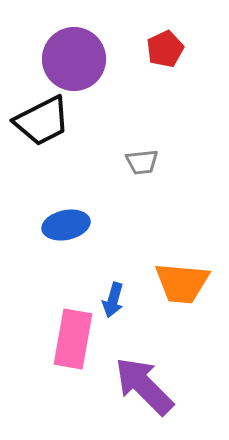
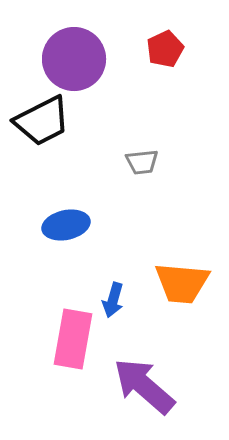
purple arrow: rotated 4 degrees counterclockwise
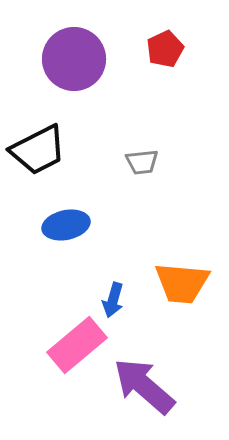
black trapezoid: moved 4 px left, 29 px down
pink rectangle: moved 4 px right, 6 px down; rotated 40 degrees clockwise
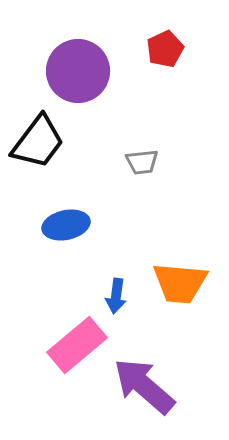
purple circle: moved 4 px right, 12 px down
black trapezoid: moved 8 px up; rotated 26 degrees counterclockwise
orange trapezoid: moved 2 px left
blue arrow: moved 3 px right, 4 px up; rotated 8 degrees counterclockwise
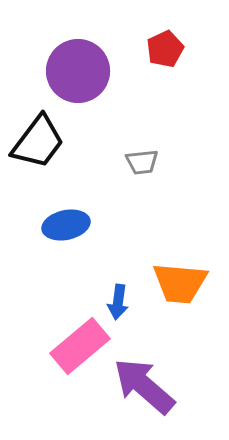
blue arrow: moved 2 px right, 6 px down
pink rectangle: moved 3 px right, 1 px down
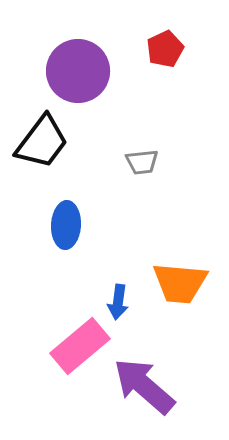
black trapezoid: moved 4 px right
blue ellipse: rotated 75 degrees counterclockwise
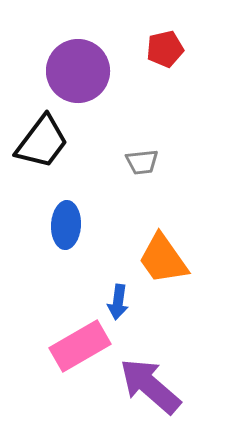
red pentagon: rotated 12 degrees clockwise
orange trapezoid: moved 17 px left, 24 px up; rotated 50 degrees clockwise
pink rectangle: rotated 10 degrees clockwise
purple arrow: moved 6 px right
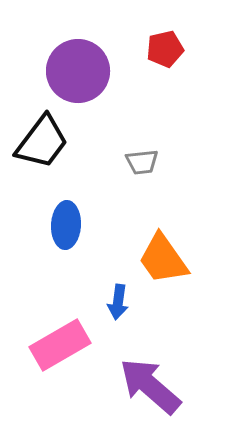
pink rectangle: moved 20 px left, 1 px up
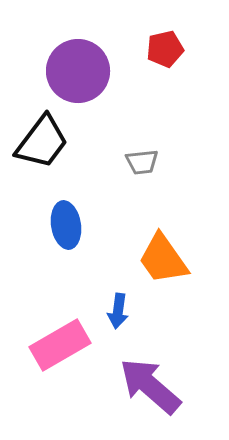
blue ellipse: rotated 12 degrees counterclockwise
blue arrow: moved 9 px down
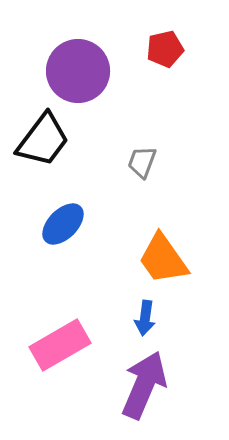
black trapezoid: moved 1 px right, 2 px up
gray trapezoid: rotated 116 degrees clockwise
blue ellipse: moved 3 px left, 1 px up; rotated 54 degrees clockwise
blue arrow: moved 27 px right, 7 px down
purple arrow: moved 6 px left, 1 px up; rotated 72 degrees clockwise
